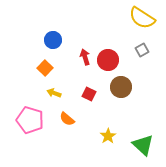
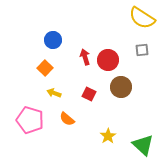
gray square: rotated 24 degrees clockwise
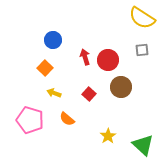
red square: rotated 16 degrees clockwise
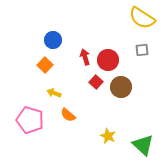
orange square: moved 3 px up
red square: moved 7 px right, 12 px up
orange semicircle: moved 1 px right, 4 px up
yellow star: rotated 14 degrees counterclockwise
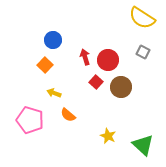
gray square: moved 1 px right, 2 px down; rotated 32 degrees clockwise
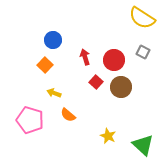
red circle: moved 6 px right
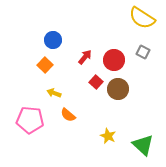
red arrow: rotated 56 degrees clockwise
brown circle: moved 3 px left, 2 px down
pink pentagon: rotated 12 degrees counterclockwise
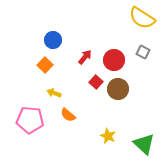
green triangle: moved 1 px right, 1 px up
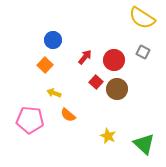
brown circle: moved 1 px left
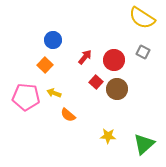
pink pentagon: moved 4 px left, 23 px up
yellow star: rotated 21 degrees counterclockwise
green triangle: rotated 35 degrees clockwise
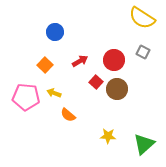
blue circle: moved 2 px right, 8 px up
red arrow: moved 5 px left, 4 px down; rotated 21 degrees clockwise
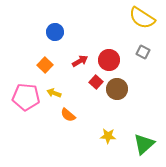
red circle: moved 5 px left
